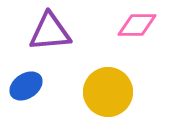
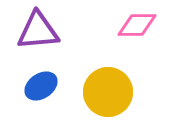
purple triangle: moved 12 px left, 1 px up
blue ellipse: moved 15 px right
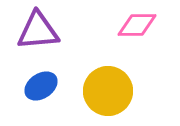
yellow circle: moved 1 px up
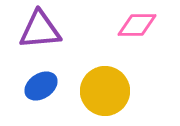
purple triangle: moved 2 px right, 1 px up
yellow circle: moved 3 px left
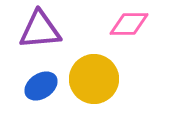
pink diamond: moved 8 px left, 1 px up
yellow circle: moved 11 px left, 12 px up
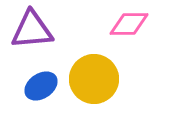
purple triangle: moved 8 px left
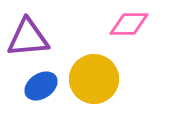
purple triangle: moved 4 px left, 8 px down
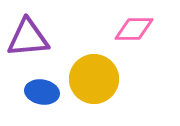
pink diamond: moved 5 px right, 5 px down
blue ellipse: moved 1 px right, 6 px down; rotated 44 degrees clockwise
